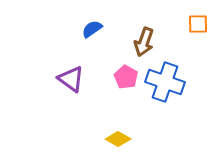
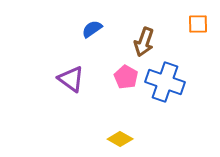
yellow diamond: moved 2 px right
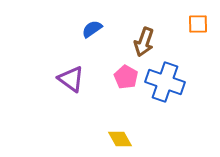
yellow diamond: rotated 30 degrees clockwise
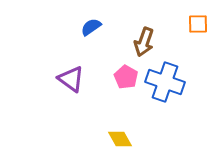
blue semicircle: moved 1 px left, 2 px up
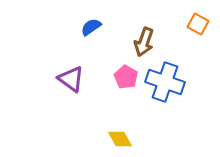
orange square: rotated 30 degrees clockwise
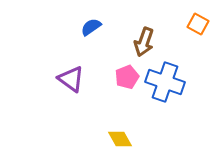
pink pentagon: moved 1 px right; rotated 20 degrees clockwise
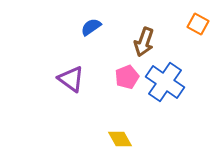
blue cross: rotated 15 degrees clockwise
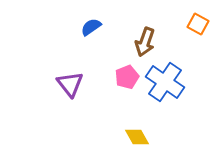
brown arrow: moved 1 px right
purple triangle: moved 1 px left, 5 px down; rotated 16 degrees clockwise
yellow diamond: moved 17 px right, 2 px up
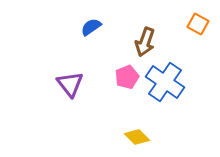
yellow diamond: rotated 15 degrees counterclockwise
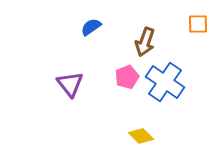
orange square: rotated 30 degrees counterclockwise
yellow diamond: moved 4 px right, 1 px up
